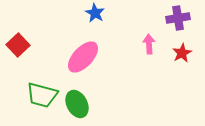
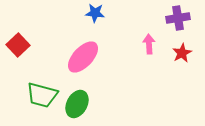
blue star: rotated 24 degrees counterclockwise
green ellipse: rotated 56 degrees clockwise
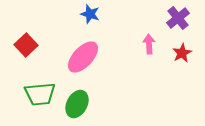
blue star: moved 5 px left, 1 px down; rotated 12 degrees clockwise
purple cross: rotated 30 degrees counterclockwise
red square: moved 8 px right
green trapezoid: moved 2 px left, 1 px up; rotated 20 degrees counterclockwise
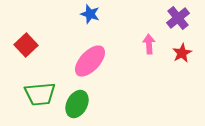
pink ellipse: moved 7 px right, 4 px down
